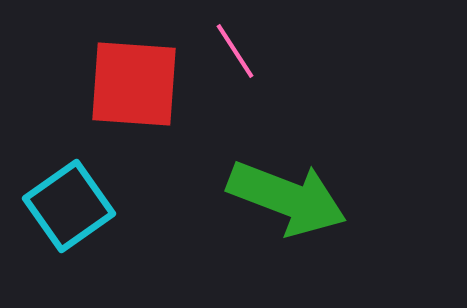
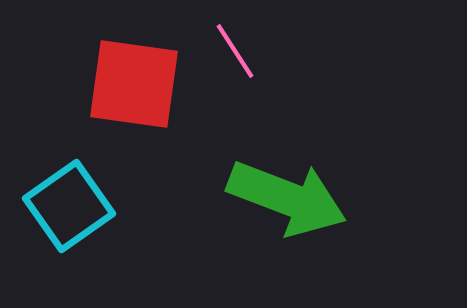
red square: rotated 4 degrees clockwise
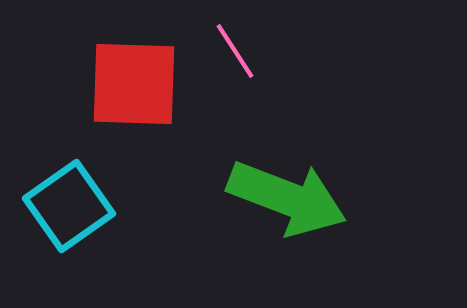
red square: rotated 6 degrees counterclockwise
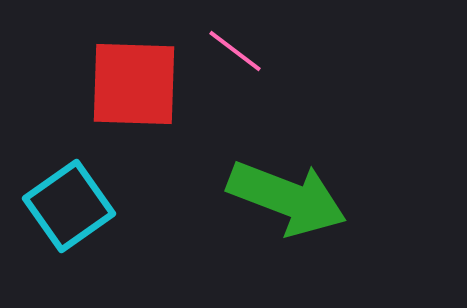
pink line: rotated 20 degrees counterclockwise
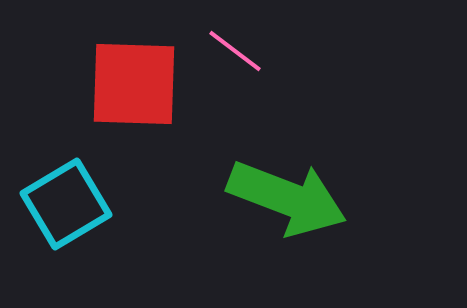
cyan square: moved 3 px left, 2 px up; rotated 4 degrees clockwise
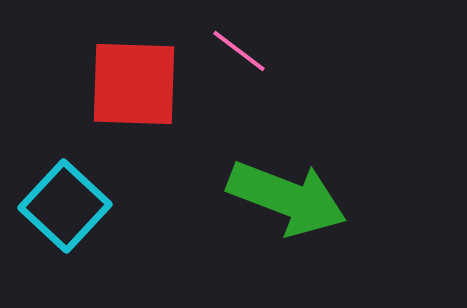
pink line: moved 4 px right
cyan square: moved 1 px left, 2 px down; rotated 16 degrees counterclockwise
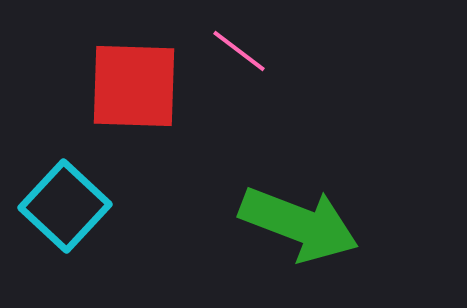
red square: moved 2 px down
green arrow: moved 12 px right, 26 px down
